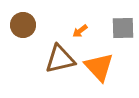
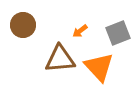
gray square: moved 5 px left, 5 px down; rotated 20 degrees counterclockwise
brown triangle: rotated 8 degrees clockwise
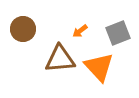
brown circle: moved 4 px down
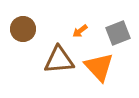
brown triangle: moved 1 px left, 1 px down
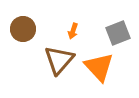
orange arrow: moved 7 px left; rotated 35 degrees counterclockwise
brown triangle: rotated 44 degrees counterclockwise
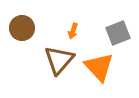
brown circle: moved 1 px left, 1 px up
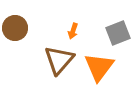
brown circle: moved 7 px left
orange triangle: rotated 20 degrees clockwise
